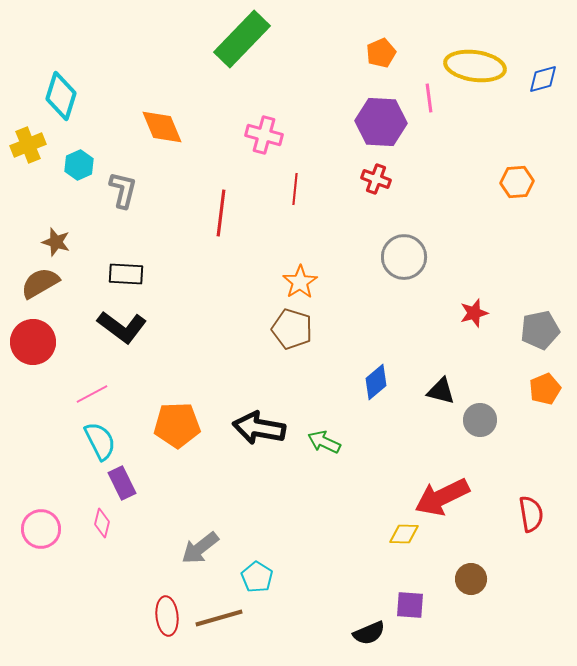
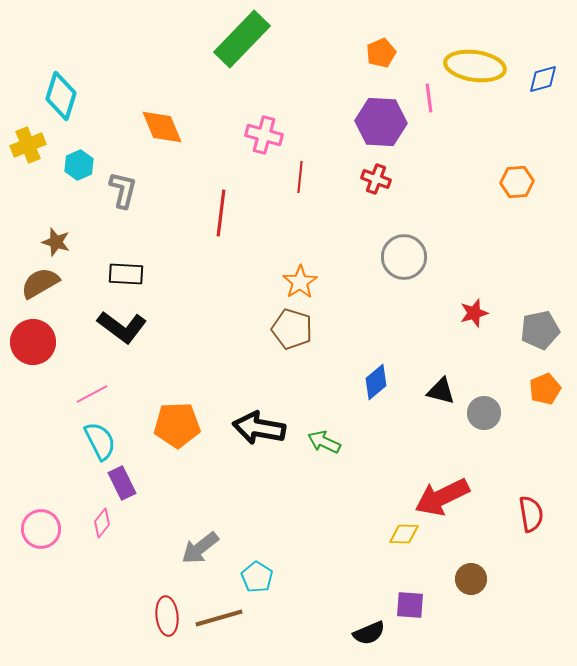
red line at (295, 189): moved 5 px right, 12 px up
gray circle at (480, 420): moved 4 px right, 7 px up
pink diamond at (102, 523): rotated 24 degrees clockwise
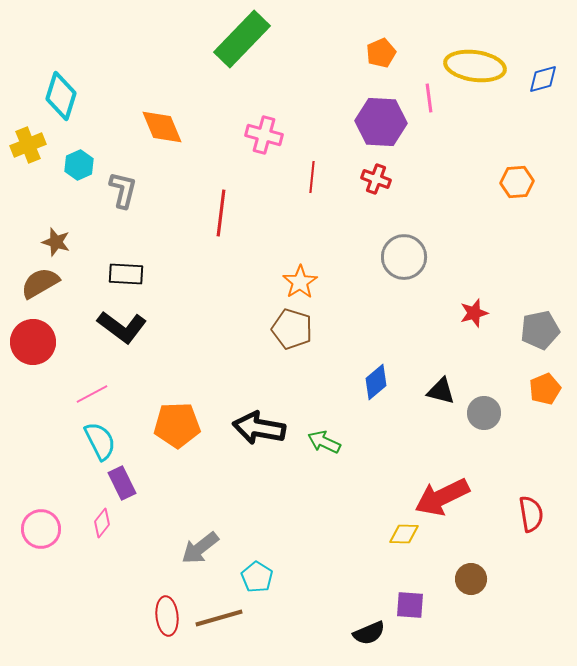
red line at (300, 177): moved 12 px right
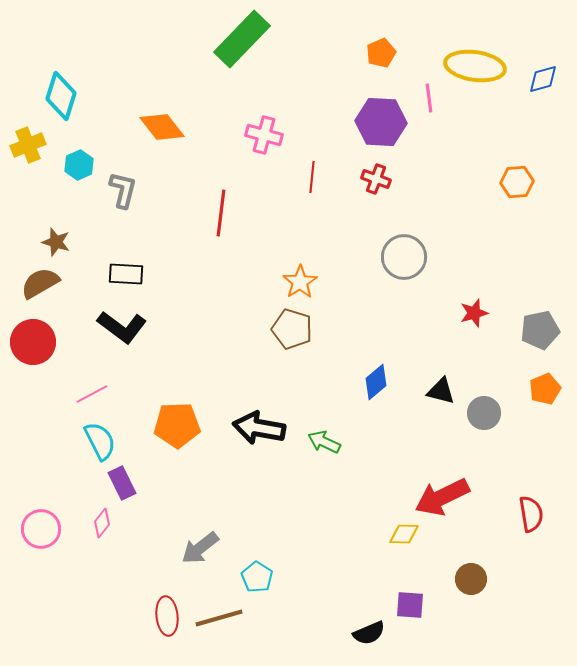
orange diamond at (162, 127): rotated 15 degrees counterclockwise
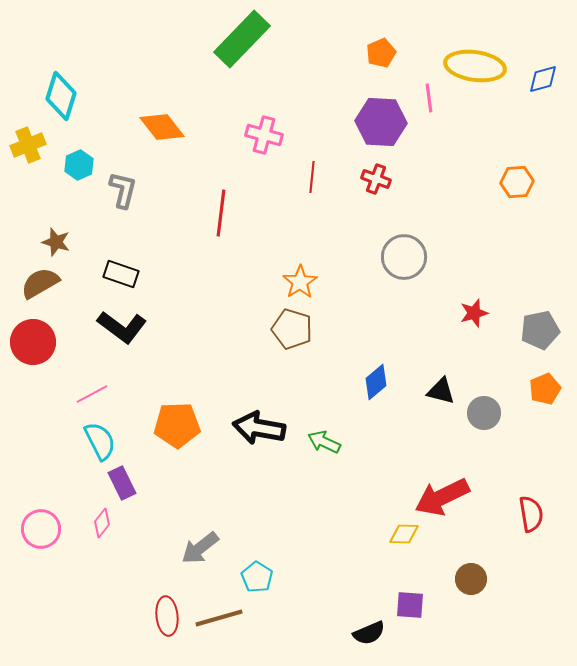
black rectangle at (126, 274): moved 5 px left; rotated 16 degrees clockwise
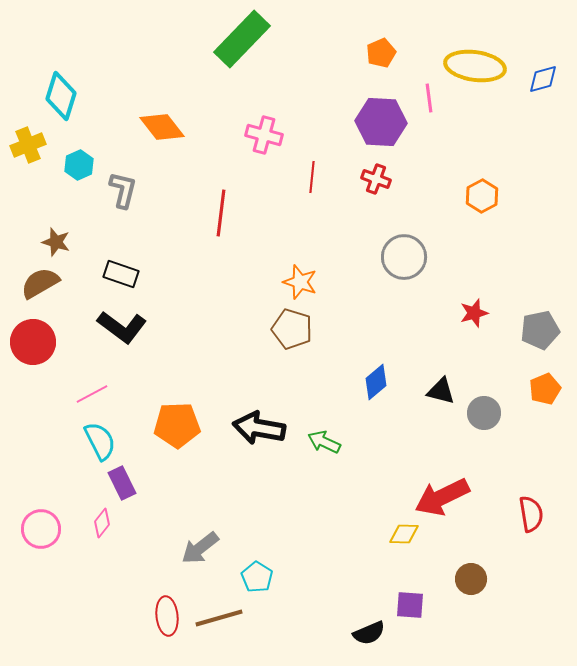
orange hexagon at (517, 182): moved 35 px left, 14 px down; rotated 24 degrees counterclockwise
orange star at (300, 282): rotated 20 degrees counterclockwise
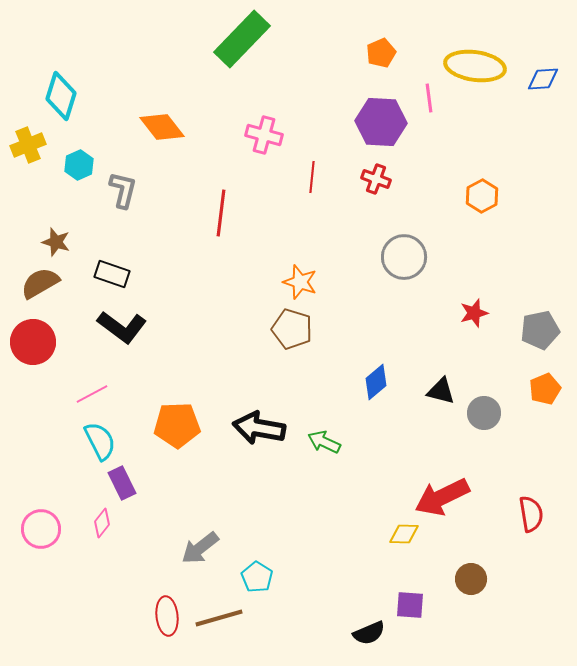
blue diamond at (543, 79): rotated 12 degrees clockwise
black rectangle at (121, 274): moved 9 px left
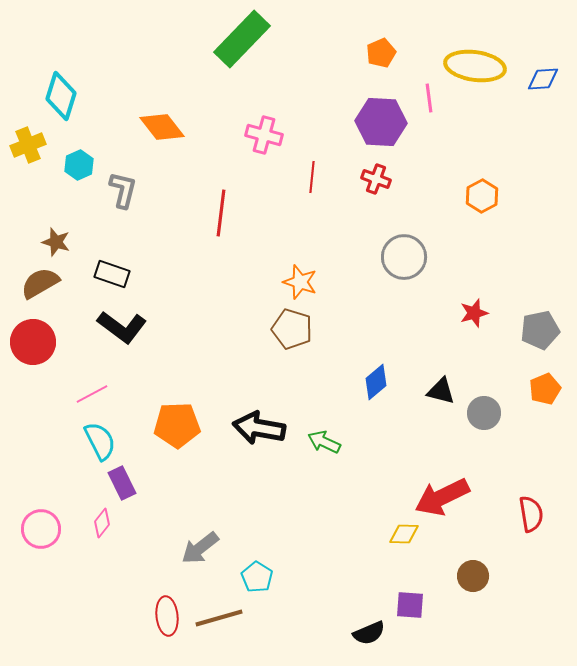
brown circle at (471, 579): moved 2 px right, 3 px up
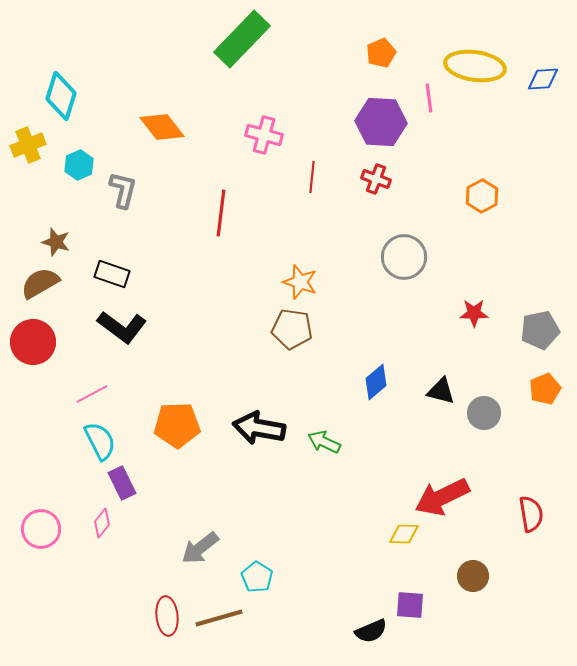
red star at (474, 313): rotated 16 degrees clockwise
brown pentagon at (292, 329): rotated 9 degrees counterclockwise
black semicircle at (369, 633): moved 2 px right, 2 px up
